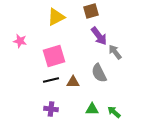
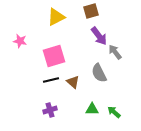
brown triangle: rotated 40 degrees clockwise
purple cross: moved 1 px left, 1 px down; rotated 24 degrees counterclockwise
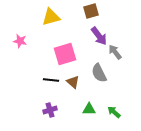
yellow triangle: moved 5 px left; rotated 12 degrees clockwise
pink square: moved 11 px right, 2 px up
black line: rotated 21 degrees clockwise
green triangle: moved 3 px left
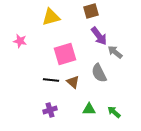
gray arrow: rotated 14 degrees counterclockwise
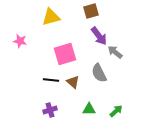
green arrow: moved 2 px right, 1 px up; rotated 96 degrees clockwise
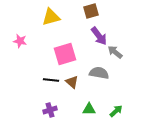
gray semicircle: rotated 126 degrees clockwise
brown triangle: moved 1 px left
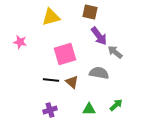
brown square: moved 1 px left, 1 px down; rotated 28 degrees clockwise
pink star: moved 1 px down
green arrow: moved 6 px up
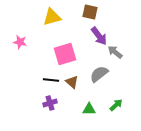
yellow triangle: moved 1 px right
gray semicircle: moved 1 px down; rotated 48 degrees counterclockwise
purple cross: moved 7 px up
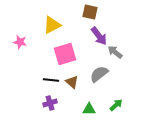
yellow triangle: moved 8 px down; rotated 12 degrees counterclockwise
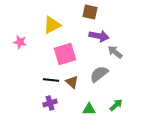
purple arrow: rotated 42 degrees counterclockwise
